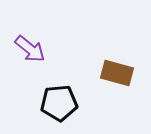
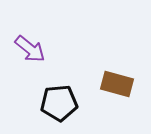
brown rectangle: moved 11 px down
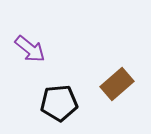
brown rectangle: rotated 56 degrees counterclockwise
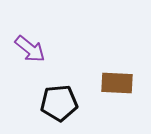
brown rectangle: moved 1 px up; rotated 44 degrees clockwise
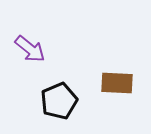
black pentagon: moved 2 px up; rotated 18 degrees counterclockwise
